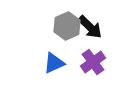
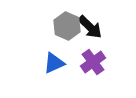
gray hexagon: rotated 12 degrees counterclockwise
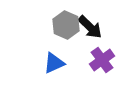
gray hexagon: moved 1 px left, 1 px up
purple cross: moved 9 px right, 2 px up
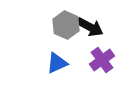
black arrow: rotated 16 degrees counterclockwise
blue triangle: moved 3 px right
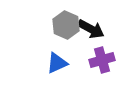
black arrow: moved 1 px right, 2 px down
purple cross: rotated 20 degrees clockwise
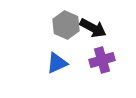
black arrow: moved 2 px right, 1 px up
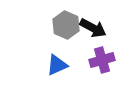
blue triangle: moved 2 px down
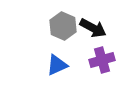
gray hexagon: moved 3 px left, 1 px down
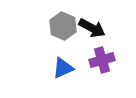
black arrow: moved 1 px left
blue triangle: moved 6 px right, 3 px down
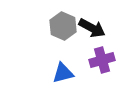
blue triangle: moved 5 px down; rotated 10 degrees clockwise
